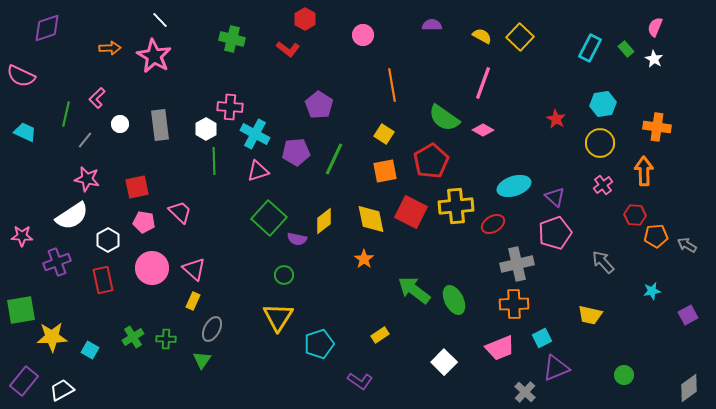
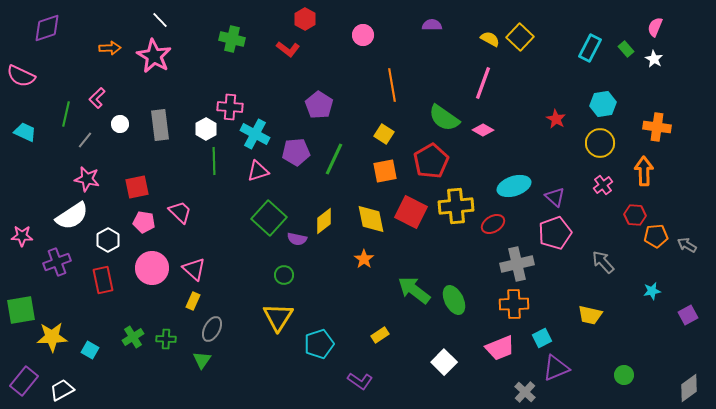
yellow semicircle at (482, 36): moved 8 px right, 3 px down
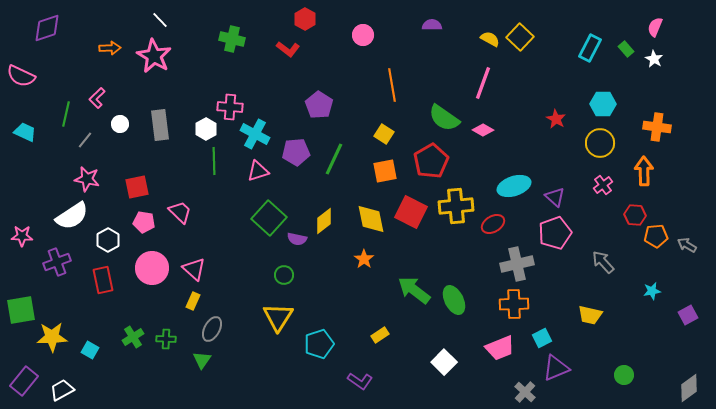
cyan hexagon at (603, 104): rotated 10 degrees clockwise
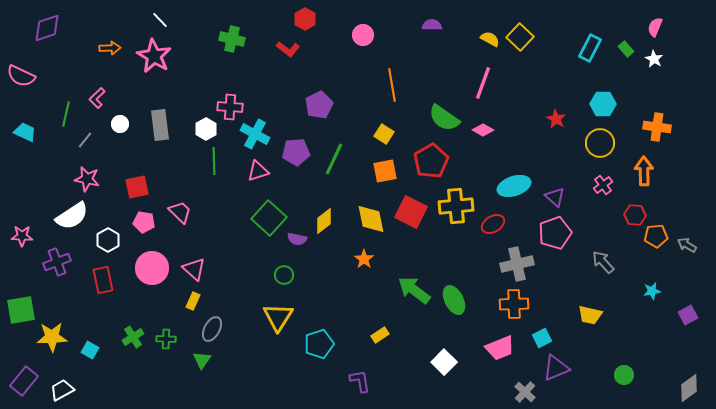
purple pentagon at (319, 105): rotated 12 degrees clockwise
purple L-shape at (360, 381): rotated 135 degrees counterclockwise
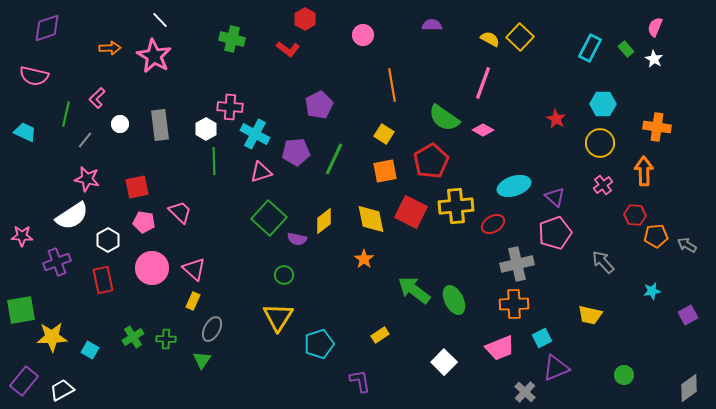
pink semicircle at (21, 76): moved 13 px right; rotated 12 degrees counterclockwise
pink triangle at (258, 171): moved 3 px right, 1 px down
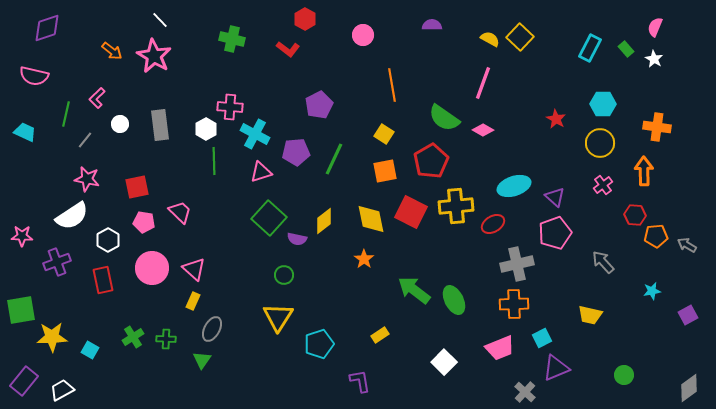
orange arrow at (110, 48): moved 2 px right, 3 px down; rotated 40 degrees clockwise
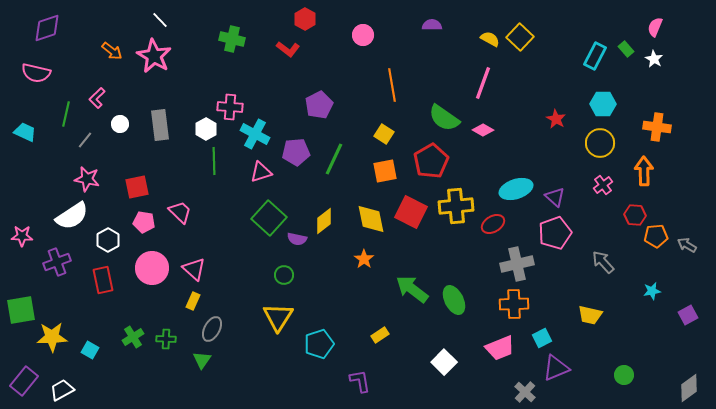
cyan rectangle at (590, 48): moved 5 px right, 8 px down
pink semicircle at (34, 76): moved 2 px right, 3 px up
cyan ellipse at (514, 186): moved 2 px right, 3 px down
green arrow at (414, 290): moved 2 px left, 1 px up
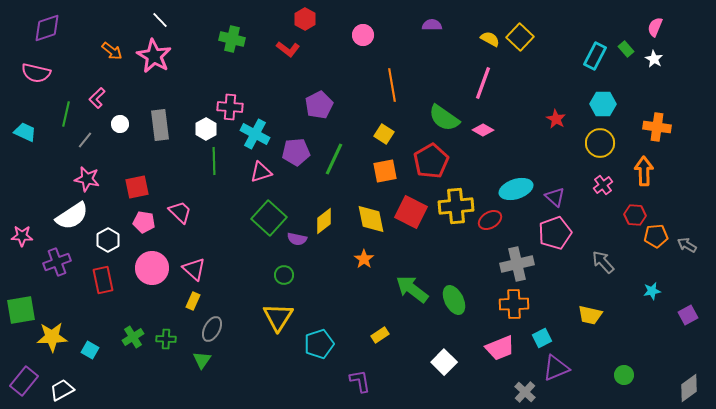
red ellipse at (493, 224): moved 3 px left, 4 px up
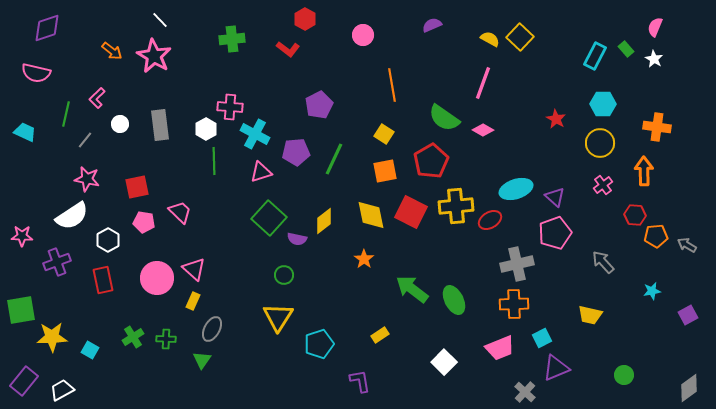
purple semicircle at (432, 25): rotated 24 degrees counterclockwise
green cross at (232, 39): rotated 20 degrees counterclockwise
yellow diamond at (371, 219): moved 4 px up
pink circle at (152, 268): moved 5 px right, 10 px down
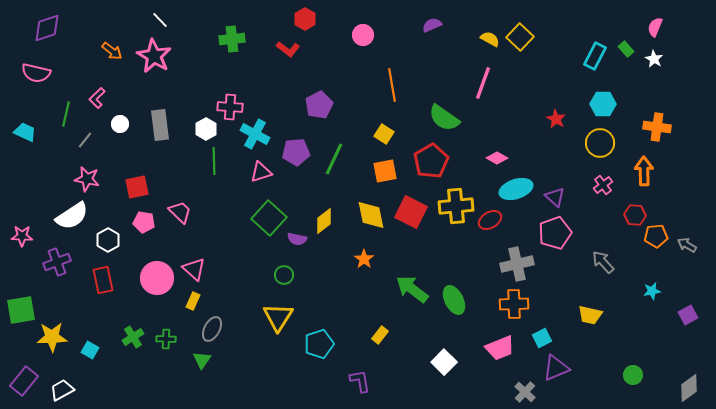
pink diamond at (483, 130): moved 14 px right, 28 px down
yellow rectangle at (380, 335): rotated 18 degrees counterclockwise
green circle at (624, 375): moved 9 px right
